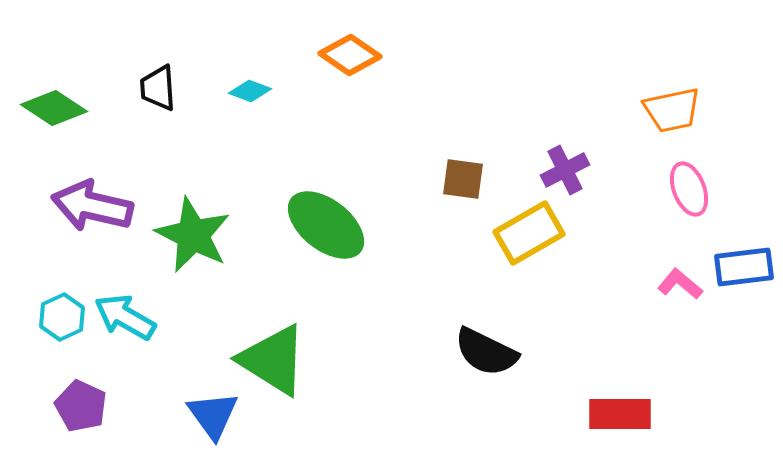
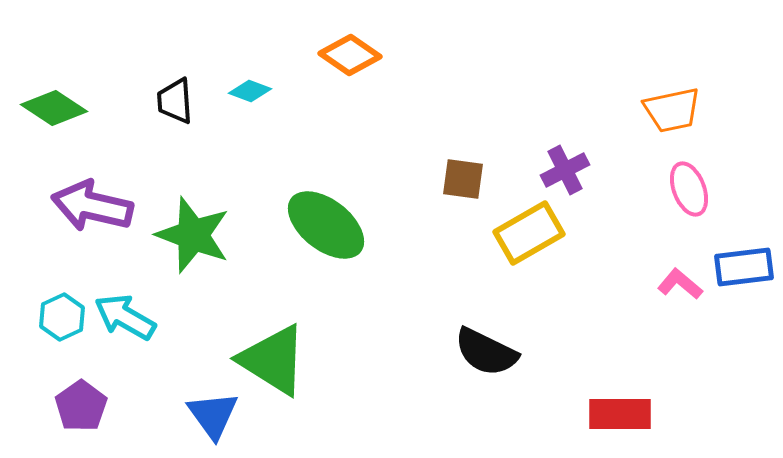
black trapezoid: moved 17 px right, 13 px down
green star: rotated 6 degrees counterclockwise
purple pentagon: rotated 12 degrees clockwise
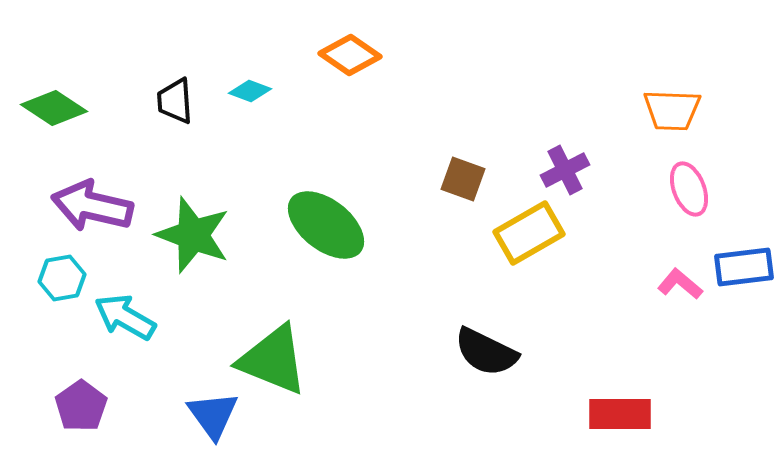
orange trapezoid: rotated 14 degrees clockwise
brown square: rotated 12 degrees clockwise
cyan hexagon: moved 39 px up; rotated 15 degrees clockwise
green triangle: rotated 10 degrees counterclockwise
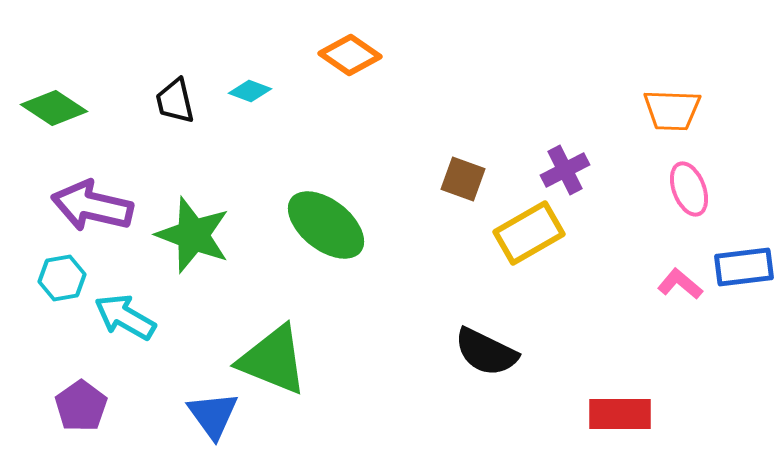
black trapezoid: rotated 9 degrees counterclockwise
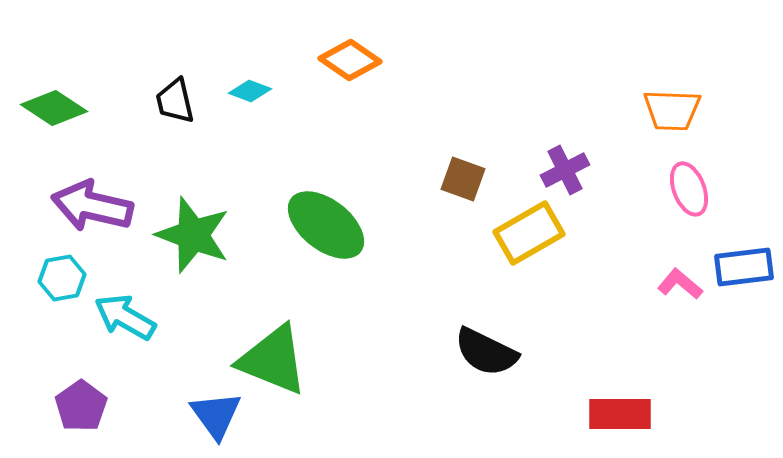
orange diamond: moved 5 px down
blue triangle: moved 3 px right
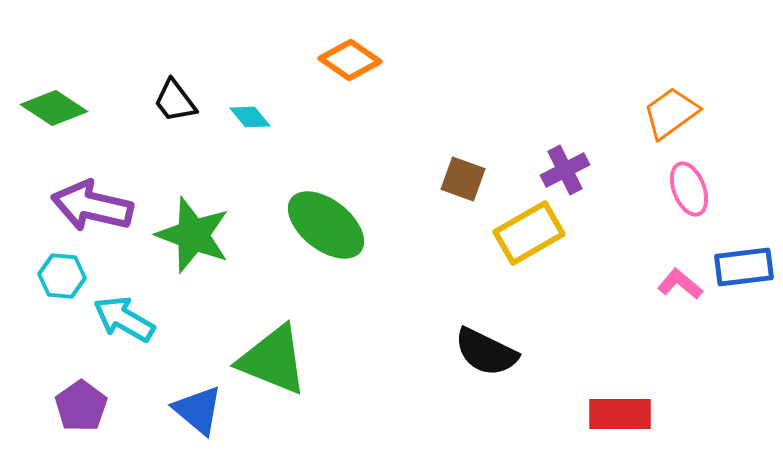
cyan diamond: moved 26 px down; rotated 30 degrees clockwise
black trapezoid: rotated 24 degrees counterclockwise
orange trapezoid: moved 1 px left, 3 px down; rotated 142 degrees clockwise
cyan hexagon: moved 2 px up; rotated 15 degrees clockwise
cyan arrow: moved 1 px left, 2 px down
blue triangle: moved 18 px left, 5 px up; rotated 14 degrees counterclockwise
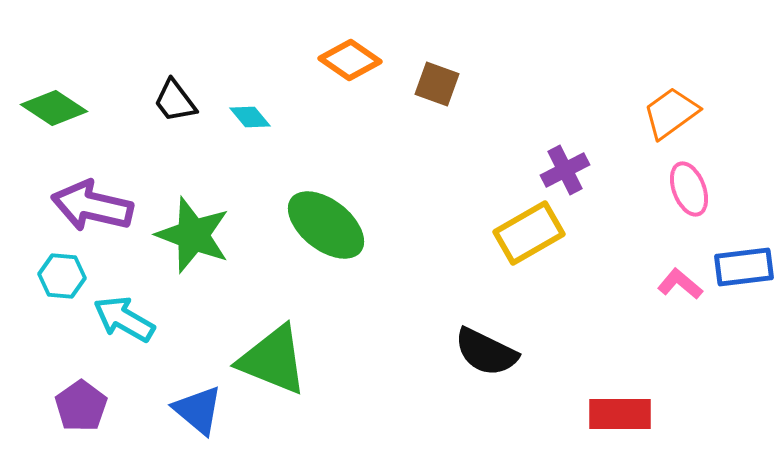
brown square: moved 26 px left, 95 px up
